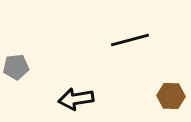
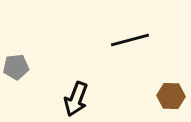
black arrow: rotated 60 degrees counterclockwise
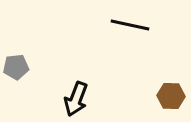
black line: moved 15 px up; rotated 27 degrees clockwise
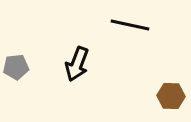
black arrow: moved 1 px right, 35 px up
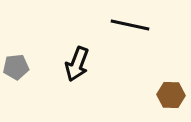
brown hexagon: moved 1 px up
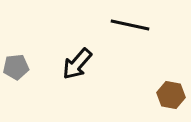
black arrow: rotated 20 degrees clockwise
brown hexagon: rotated 8 degrees clockwise
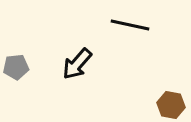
brown hexagon: moved 10 px down
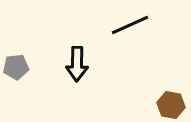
black line: rotated 36 degrees counterclockwise
black arrow: rotated 40 degrees counterclockwise
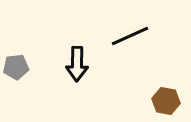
black line: moved 11 px down
brown hexagon: moved 5 px left, 4 px up
